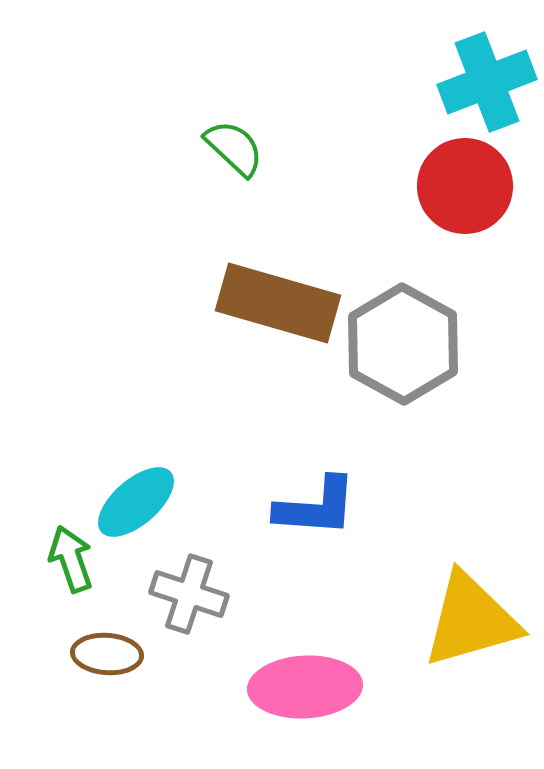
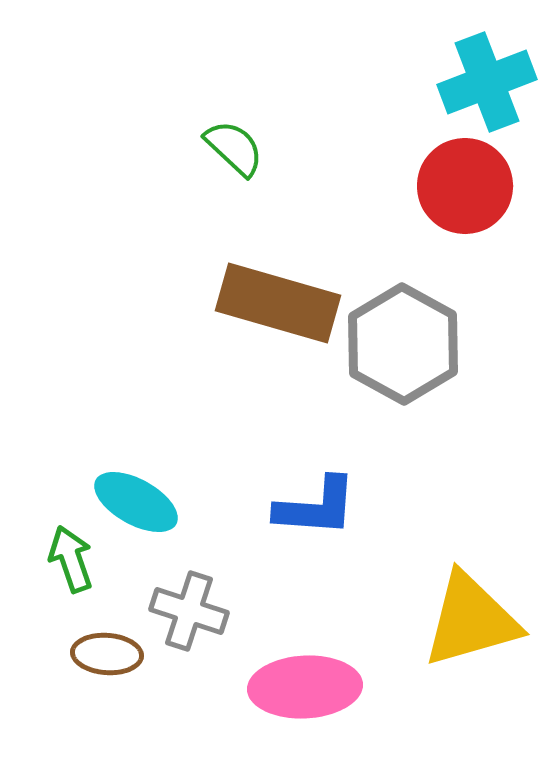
cyan ellipse: rotated 70 degrees clockwise
gray cross: moved 17 px down
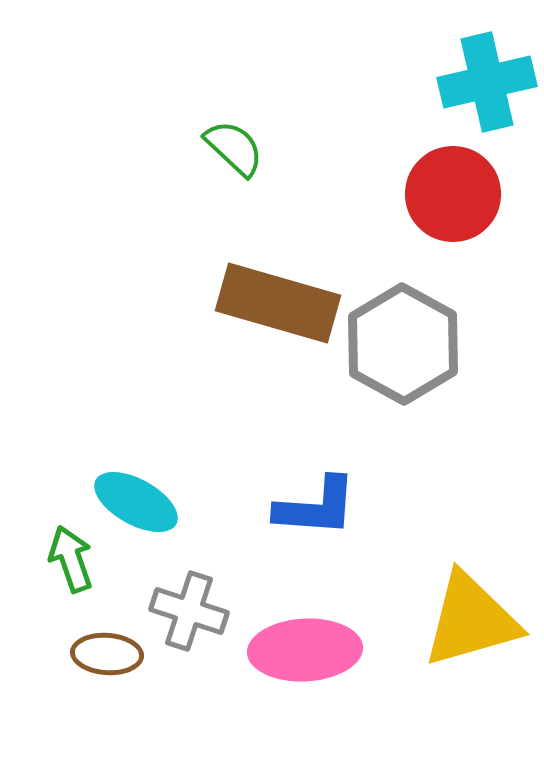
cyan cross: rotated 8 degrees clockwise
red circle: moved 12 px left, 8 px down
pink ellipse: moved 37 px up
